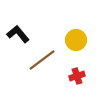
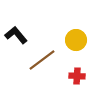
black L-shape: moved 2 px left, 1 px down
red cross: rotated 21 degrees clockwise
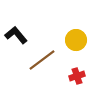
red cross: rotated 21 degrees counterclockwise
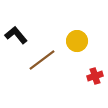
yellow circle: moved 1 px right, 1 px down
red cross: moved 18 px right
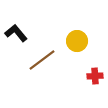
black L-shape: moved 2 px up
red cross: rotated 14 degrees clockwise
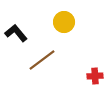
yellow circle: moved 13 px left, 19 px up
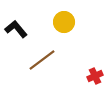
black L-shape: moved 4 px up
red cross: rotated 21 degrees counterclockwise
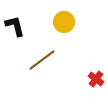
black L-shape: moved 1 px left, 3 px up; rotated 25 degrees clockwise
red cross: moved 1 px right, 3 px down; rotated 28 degrees counterclockwise
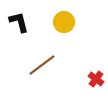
black L-shape: moved 4 px right, 4 px up
brown line: moved 5 px down
